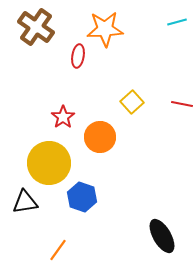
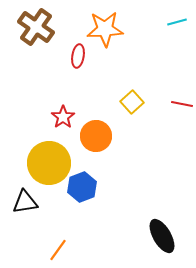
orange circle: moved 4 px left, 1 px up
blue hexagon: moved 10 px up; rotated 20 degrees clockwise
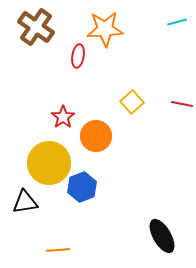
orange line: rotated 50 degrees clockwise
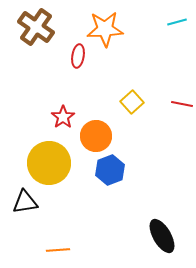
blue hexagon: moved 28 px right, 17 px up
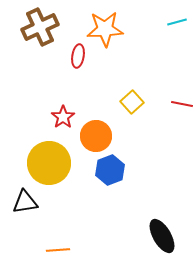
brown cross: moved 4 px right; rotated 30 degrees clockwise
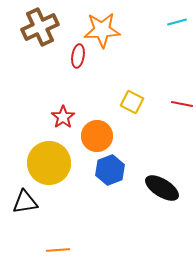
orange star: moved 3 px left, 1 px down
yellow square: rotated 20 degrees counterclockwise
orange circle: moved 1 px right
black ellipse: moved 48 px up; rotated 28 degrees counterclockwise
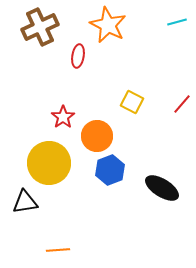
orange star: moved 6 px right, 5 px up; rotated 30 degrees clockwise
red line: rotated 60 degrees counterclockwise
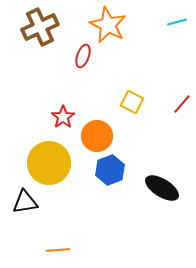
red ellipse: moved 5 px right; rotated 10 degrees clockwise
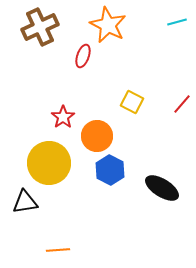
blue hexagon: rotated 12 degrees counterclockwise
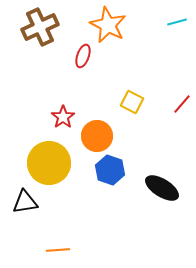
blue hexagon: rotated 8 degrees counterclockwise
